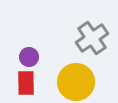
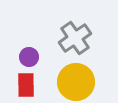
gray cross: moved 17 px left
red rectangle: moved 2 px down
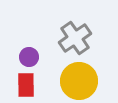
yellow circle: moved 3 px right, 1 px up
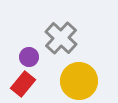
gray cross: moved 14 px left; rotated 12 degrees counterclockwise
red rectangle: moved 3 px left, 1 px up; rotated 40 degrees clockwise
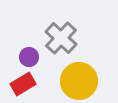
red rectangle: rotated 20 degrees clockwise
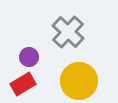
gray cross: moved 7 px right, 6 px up
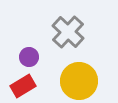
red rectangle: moved 2 px down
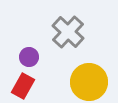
yellow circle: moved 10 px right, 1 px down
red rectangle: rotated 30 degrees counterclockwise
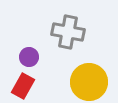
gray cross: rotated 32 degrees counterclockwise
